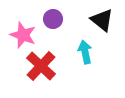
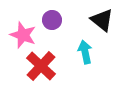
purple circle: moved 1 px left, 1 px down
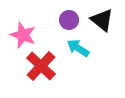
purple circle: moved 17 px right
cyan arrow: moved 7 px left, 4 px up; rotated 45 degrees counterclockwise
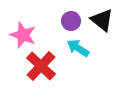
purple circle: moved 2 px right, 1 px down
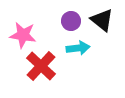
pink star: rotated 12 degrees counterclockwise
cyan arrow: rotated 140 degrees clockwise
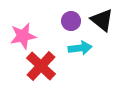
pink star: moved 1 px down; rotated 20 degrees counterclockwise
cyan arrow: moved 2 px right
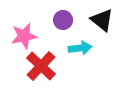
purple circle: moved 8 px left, 1 px up
pink star: moved 1 px right
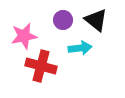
black triangle: moved 6 px left
red cross: rotated 28 degrees counterclockwise
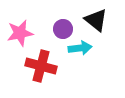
purple circle: moved 9 px down
pink star: moved 4 px left, 3 px up
